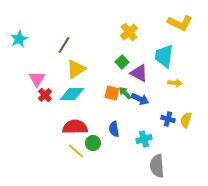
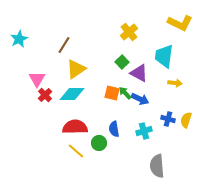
cyan cross: moved 8 px up
green circle: moved 6 px right
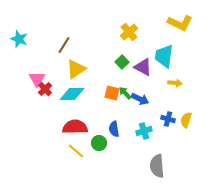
cyan star: rotated 24 degrees counterclockwise
purple triangle: moved 4 px right, 6 px up
red cross: moved 6 px up
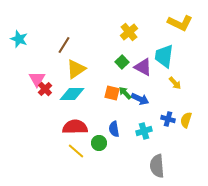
yellow arrow: rotated 40 degrees clockwise
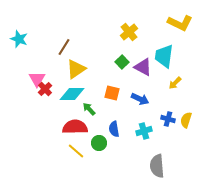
brown line: moved 2 px down
yellow arrow: rotated 88 degrees clockwise
green arrow: moved 36 px left, 16 px down
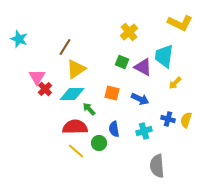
brown line: moved 1 px right
green square: rotated 24 degrees counterclockwise
pink triangle: moved 2 px up
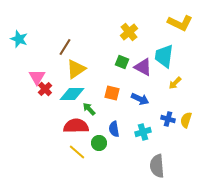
red semicircle: moved 1 px right, 1 px up
cyan cross: moved 1 px left, 1 px down
yellow line: moved 1 px right, 1 px down
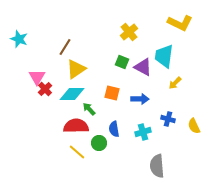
blue arrow: rotated 24 degrees counterclockwise
yellow semicircle: moved 8 px right, 6 px down; rotated 42 degrees counterclockwise
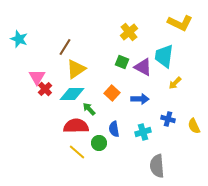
orange square: rotated 28 degrees clockwise
